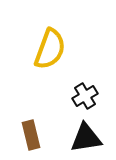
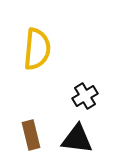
yellow semicircle: moved 13 px left; rotated 15 degrees counterclockwise
black triangle: moved 9 px left, 1 px down; rotated 16 degrees clockwise
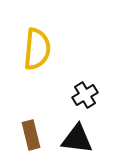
black cross: moved 1 px up
